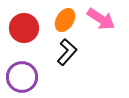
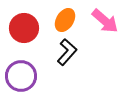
pink arrow: moved 4 px right, 2 px down; rotated 8 degrees clockwise
purple circle: moved 1 px left, 1 px up
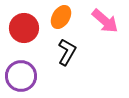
orange ellipse: moved 4 px left, 3 px up
black L-shape: rotated 12 degrees counterclockwise
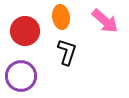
orange ellipse: rotated 40 degrees counterclockwise
red circle: moved 1 px right, 3 px down
black L-shape: rotated 12 degrees counterclockwise
